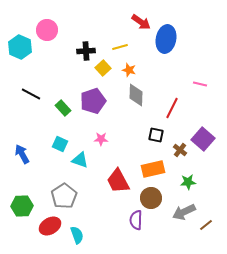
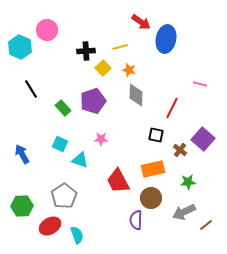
black line: moved 5 px up; rotated 30 degrees clockwise
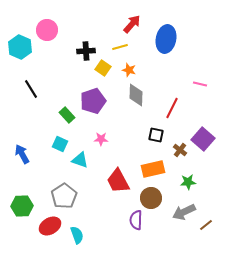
red arrow: moved 9 px left, 2 px down; rotated 84 degrees counterclockwise
yellow square: rotated 14 degrees counterclockwise
green rectangle: moved 4 px right, 7 px down
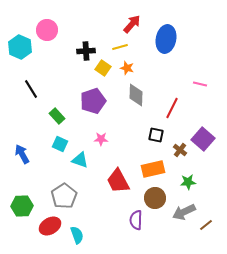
orange star: moved 2 px left, 2 px up
green rectangle: moved 10 px left, 1 px down
brown circle: moved 4 px right
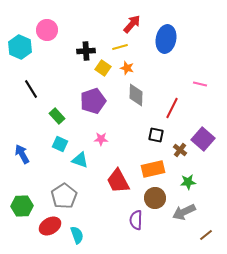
brown line: moved 10 px down
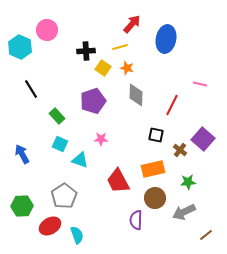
red line: moved 3 px up
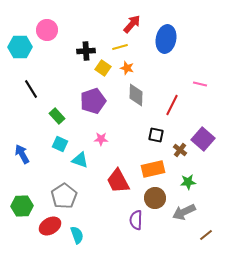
cyan hexagon: rotated 25 degrees counterclockwise
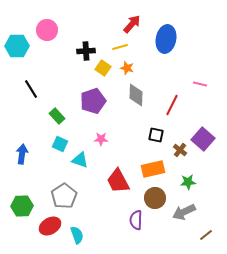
cyan hexagon: moved 3 px left, 1 px up
blue arrow: rotated 36 degrees clockwise
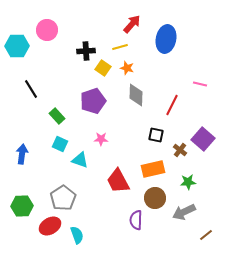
gray pentagon: moved 1 px left, 2 px down
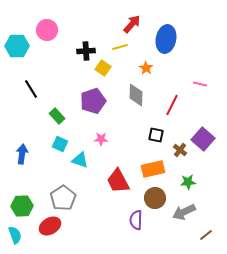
orange star: moved 19 px right; rotated 16 degrees clockwise
cyan semicircle: moved 62 px left
